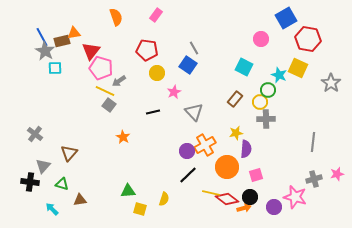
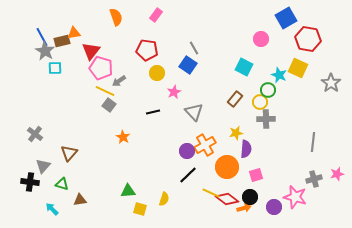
yellow line at (211, 193): rotated 12 degrees clockwise
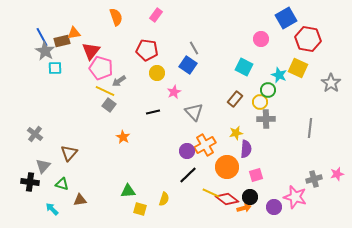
gray line at (313, 142): moved 3 px left, 14 px up
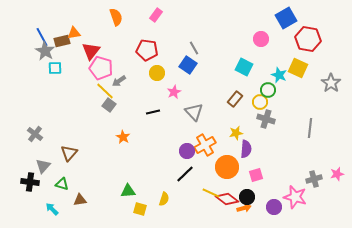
yellow line at (105, 91): rotated 18 degrees clockwise
gray cross at (266, 119): rotated 18 degrees clockwise
black line at (188, 175): moved 3 px left, 1 px up
black circle at (250, 197): moved 3 px left
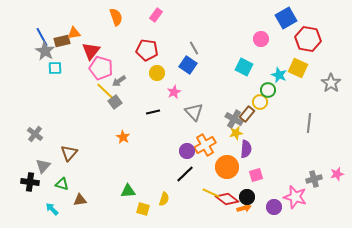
brown rectangle at (235, 99): moved 12 px right, 15 px down
gray square at (109, 105): moved 6 px right, 3 px up; rotated 16 degrees clockwise
gray cross at (266, 119): moved 32 px left; rotated 12 degrees clockwise
gray line at (310, 128): moved 1 px left, 5 px up
yellow square at (140, 209): moved 3 px right
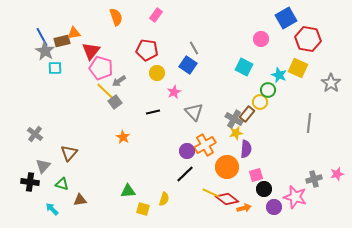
black circle at (247, 197): moved 17 px right, 8 px up
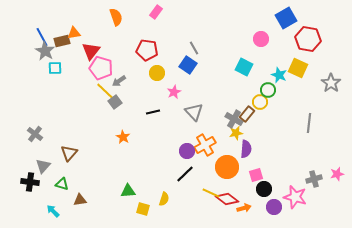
pink rectangle at (156, 15): moved 3 px up
cyan arrow at (52, 209): moved 1 px right, 2 px down
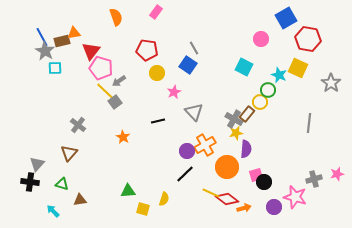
black line at (153, 112): moved 5 px right, 9 px down
gray cross at (35, 134): moved 43 px right, 9 px up
gray triangle at (43, 166): moved 6 px left, 2 px up
black circle at (264, 189): moved 7 px up
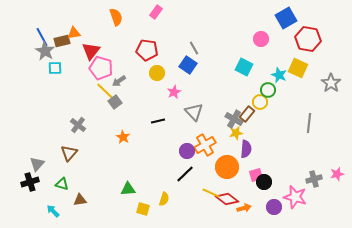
black cross at (30, 182): rotated 24 degrees counterclockwise
green triangle at (128, 191): moved 2 px up
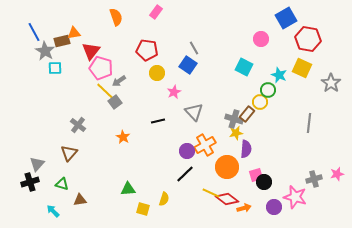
blue line at (42, 37): moved 8 px left, 5 px up
yellow square at (298, 68): moved 4 px right
gray cross at (234, 119): rotated 12 degrees counterclockwise
